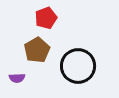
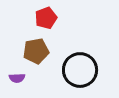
brown pentagon: moved 1 px left, 1 px down; rotated 20 degrees clockwise
black circle: moved 2 px right, 4 px down
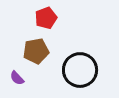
purple semicircle: rotated 49 degrees clockwise
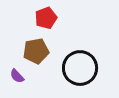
black circle: moved 2 px up
purple semicircle: moved 2 px up
